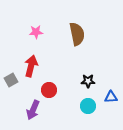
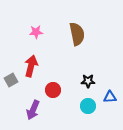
red circle: moved 4 px right
blue triangle: moved 1 px left
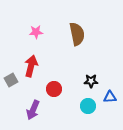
black star: moved 3 px right
red circle: moved 1 px right, 1 px up
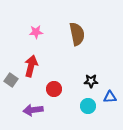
gray square: rotated 24 degrees counterclockwise
purple arrow: rotated 60 degrees clockwise
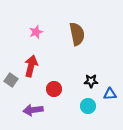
pink star: rotated 16 degrees counterclockwise
blue triangle: moved 3 px up
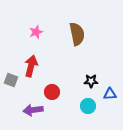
gray square: rotated 16 degrees counterclockwise
red circle: moved 2 px left, 3 px down
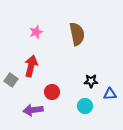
gray square: rotated 16 degrees clockwise
cyan circle: moved 3 px left
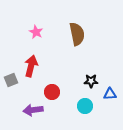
pink star: rotated 24 degrees counterclockwise
gray square: rotated 32 degrees clockwise
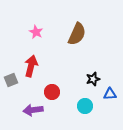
brown semicircle: rotated 35 degrees clockwise
black star: moved 2 px right, 2 px up; rotated 16 degrees counterclockwise
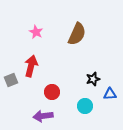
purple arrow: moved 10 px right, 6 px down
